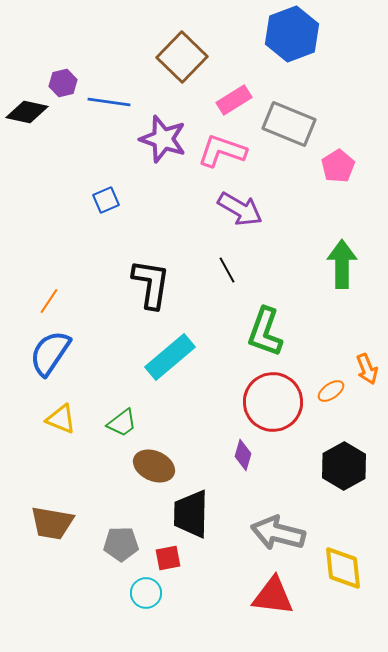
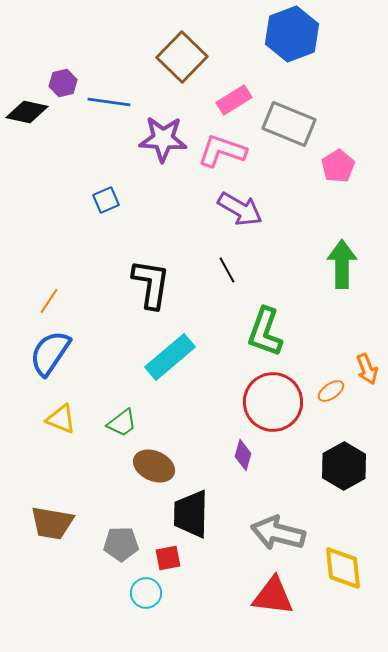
purple star: rotated 15 degrees counterclockwise
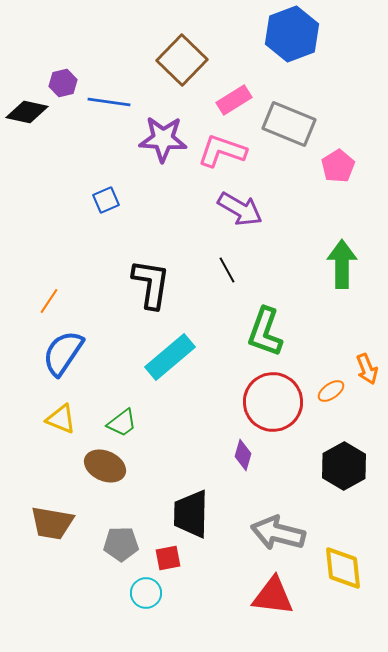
brown square: moved 3 px down
blue semicircle: moved 13 px right
brown ellipse: moved 49 px left
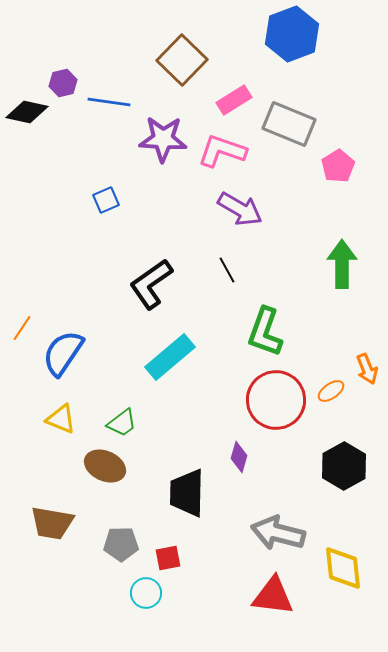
black L-shape: rotated 134 degrees counterclockwise
orange line: moved 27 px left, 27 px down
red circle: moved 3 px right, 2 px up
purple diamond: moved 4 px left, 2 px down
black trapezoid: moved 4 px left, 21 px up
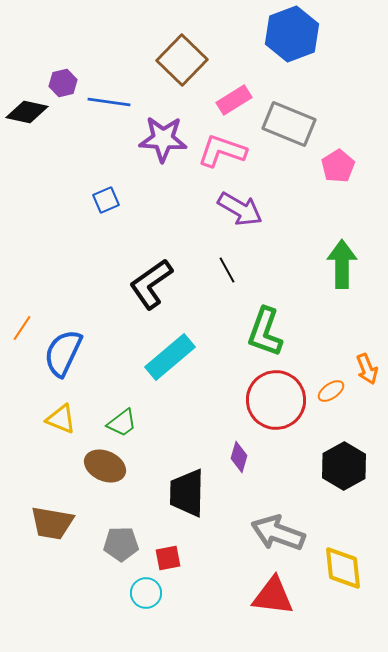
blue semicircle: rotated 9 degrees counterclockwise
gray arrow: rotated 6 degrees clockwise
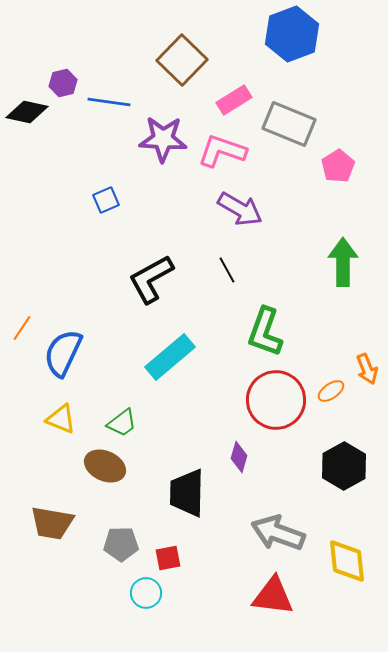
green arrow: moved 1 px right, 2 px up
black L-shape: moved 5 px up; rotated 6 degrees clockwise
yellow diamond: moved 4 px right, 7 px up
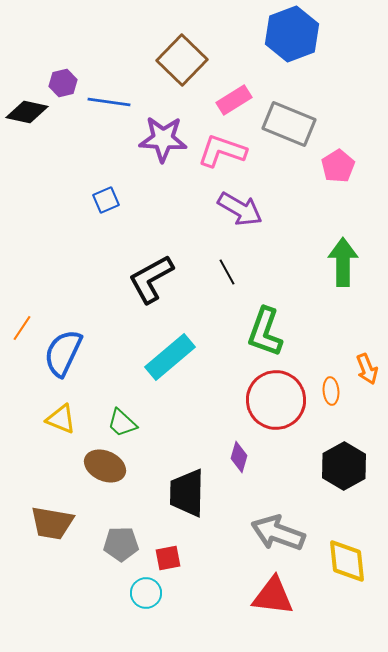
black line: moved 2 px down
orange ellipse: rotated 60 degrees counterclockwise
green trapezoid: rotated 80 degrees clockwise
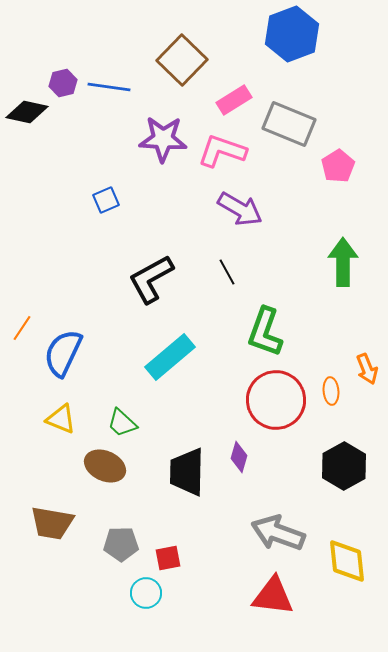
blue line: moved 15 px up
black trapezoid: moved 21 px up
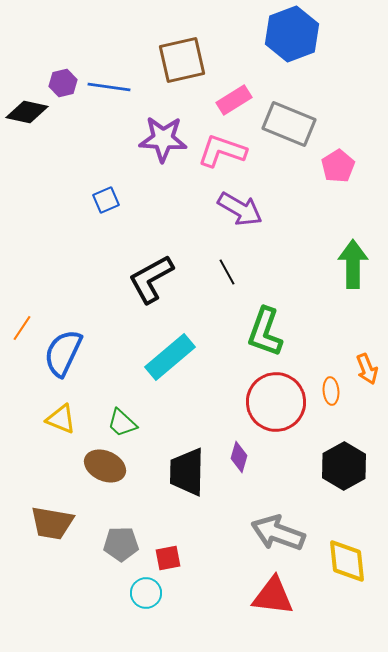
brown square: rotated 33 degrees clockwise
green arrow: moved 10 px right, 2 px down
red circle: moved 2 px down
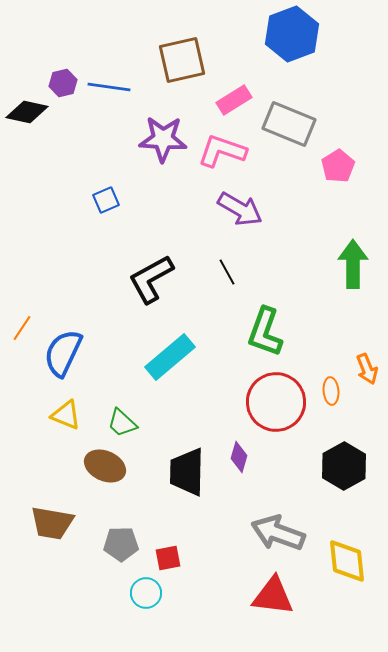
yellow triangle: moved 5 px right, 4 px up
